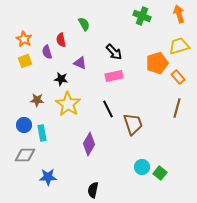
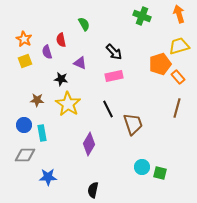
orange pentagon: moved 3 px right, 1 px down
green square: rotated 24 degrees counterclockwise
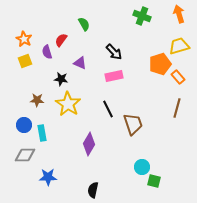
red semicircle: rotated 48 degrees clockwise
green square: moved 6 px left, 8 px down
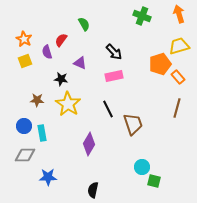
blue circle: moved 1 px down
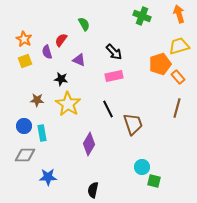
purple triangle: moved 1 px left, 3 px up
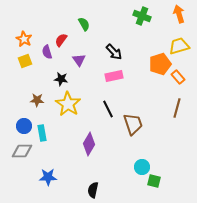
purple triangle: rotated 32 degrees clockwise
gray diamond: moved 3 px left, 4 px up
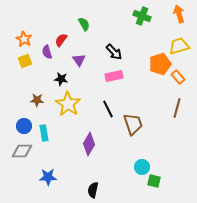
cyan rectangle: moved 2 px right
